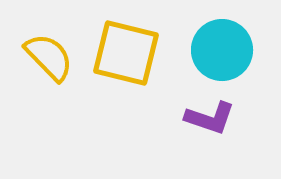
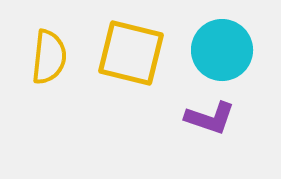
yellow square: moved 5 px right
yellow semicircle: rotated 50 degrees clockwise
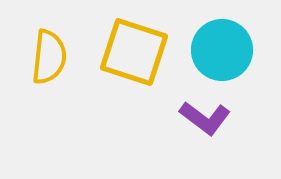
yellow square: moved 3 px right, 1 px up; rotated 4 degrees clockwise
purple L-shape: moved 5 px left; rotated 18 degrees clockwise
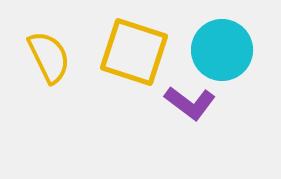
yellow semicircle: rotated 32 degrees counterclockwise
purple L-shape: moved 15 px left, 15 px up
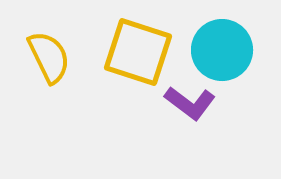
yellow square: moved 4 px right
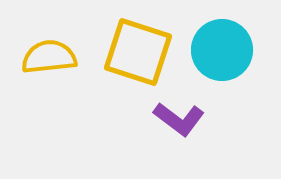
yellow semicircle: rotated 70 degrees counterclockwise
purple L-shape: moved 11 px left, 16 px down
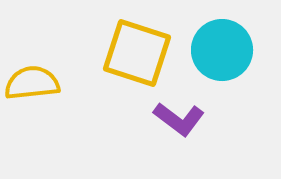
yellow square: moved 1 px left, 1 px down
yellow semicircle: moved 17 px left, 26 px down
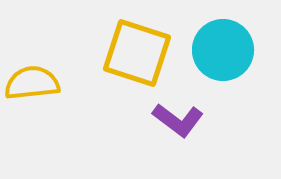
cyan circle: moved 1 px right
purple L-shape: moved 1 px left, 1 px down
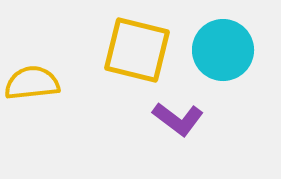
yellow square: moved 3 px up; rotated 4 degrees counterclockwise
purple L-shape: moved 1 px up
